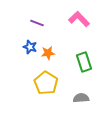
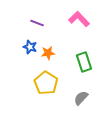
gray semicircle: rotated 42 degrees counterclockwise
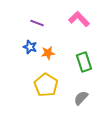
yellow pentagon: moved 2 px down
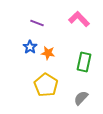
blue star: rotated 16 degrees clockwise
orange star: rotated 16 degrees clockwise
green rectangle: rotated 30 degrees clockwise
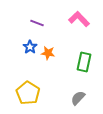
yellow pentagon: moved 18 px left, 8 px down
gray semicircle: moved 3 px left
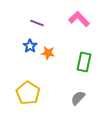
blue star: moved 1 px up
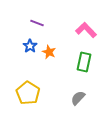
pink L-shape: moved 7 px right, 11 px down
orange star: moved 1 px right, 1 px up; rotated 16 degrees clockwise
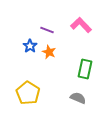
purple line: moved 10 px right, 7 px down
pink L-shape: moved 5 px left, 5 px up
green rectangle: moved 1 px right, 7 px down
gray semicircle: rotated 70 degrees clockwise
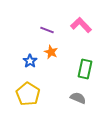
blue star: moved 15 px down
orange star: moved 2 px right
yellow pentagon: moved 1 px down
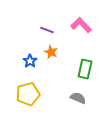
yellow pentagon: rotated 25 degrees clockwise
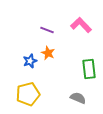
orange star: moved 3 px left, 1 px down
blue star: rotated 16 degrees clockwise
green rectangle: moved 4 px right; rotated 18 degrees counterclockwise
